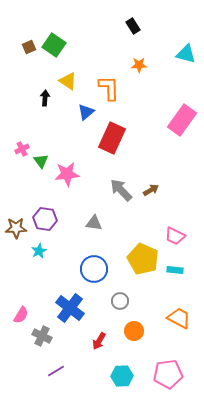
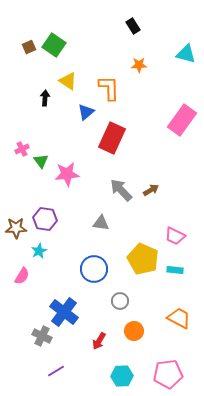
gray triangle: moved 7 px right
blue cross: moved 6 px left, 4 px down
pink semicircle: moved 1 px right, 39 px up
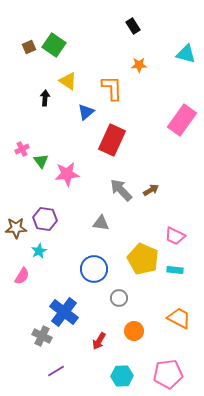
orange L-shape: moved 3 px right
red rectangle: moved 2 px down
gray circle: moved 1 px left, 3 px up
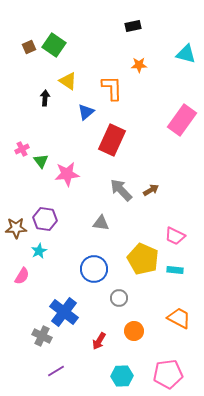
black rectangle: rotated 70 degrees counterclockwise
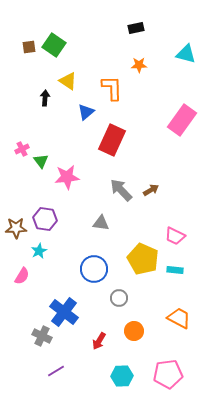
black rectangle: moved 3 px right, 2 px down
brown square: rotated 16 degrees clockwise
pink star: moved 3 px down
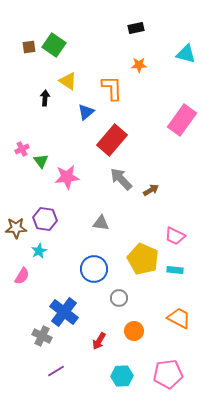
red rectangle: rotated 16 degrees clockwise
gray arrow: moved 11 px up
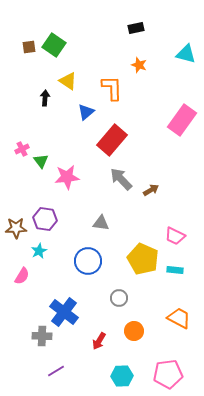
orange star: rotated 21 degrees clockwise
blue circle: moved 6 px left, 8 px up
gray cross: rotated 24 degrees counterclockwise
